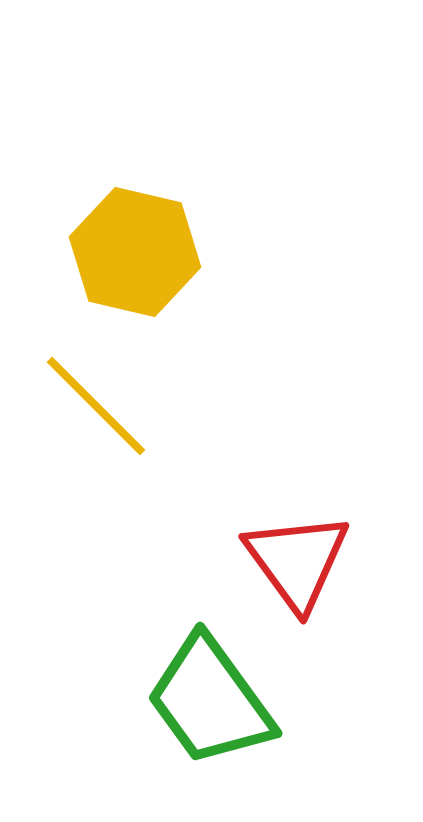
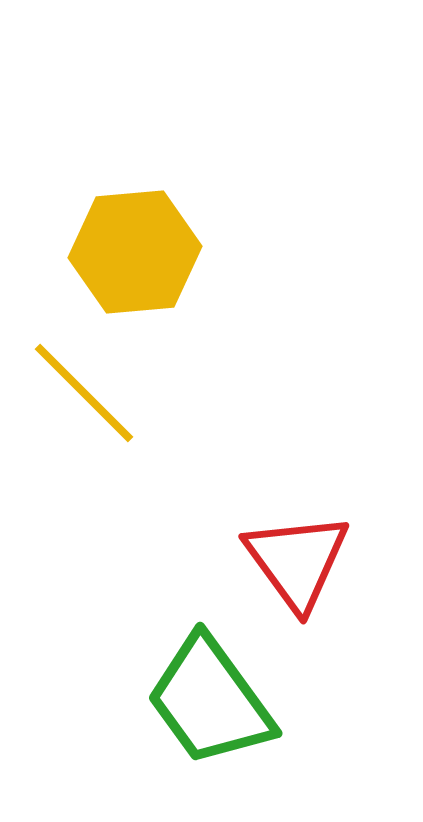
yellow hexagon: rotated 18 degrees counterclockwise
yellow line: moved 12 px left, 13 px up
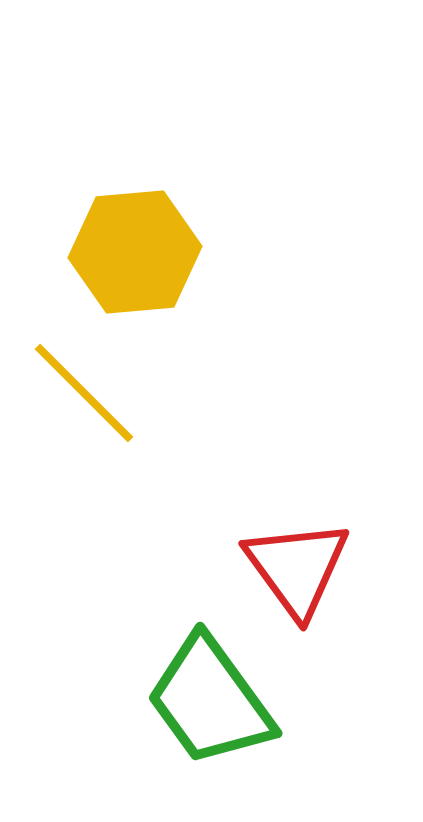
red triangle: moved 7 px down
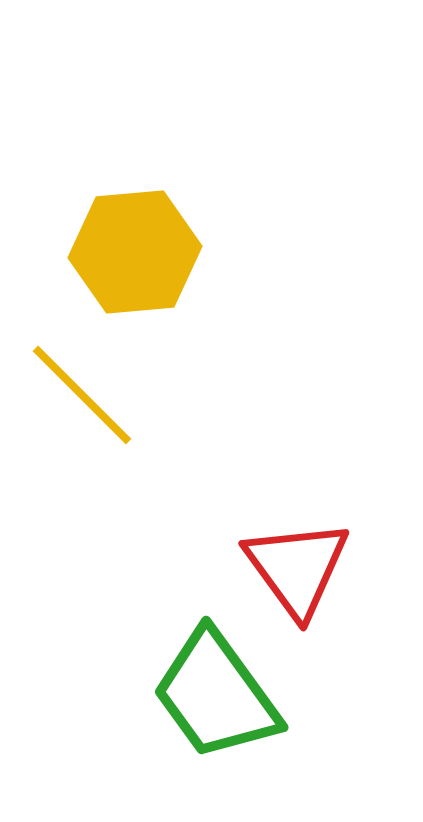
yellow line: moved 2 px left, 2 px down
green trapezoid: moved 6 px right, 6 px up
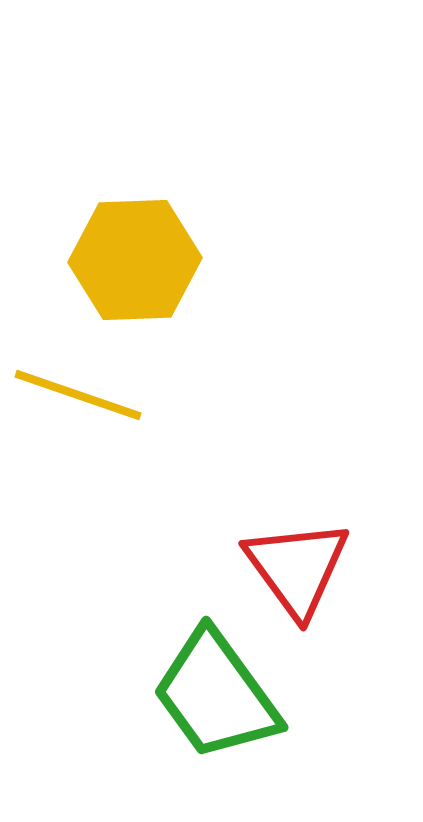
yellow hexagon: moved 8 px down; rotated 3 degrees clockwise
yellow line: moved 4 px left; rotated 26 degrees counterclockwise
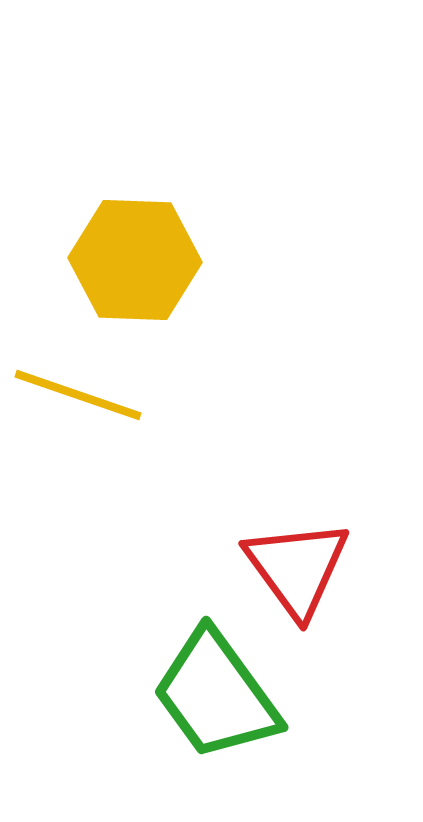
yellow hexagon: rotated 4 degrees clockwise
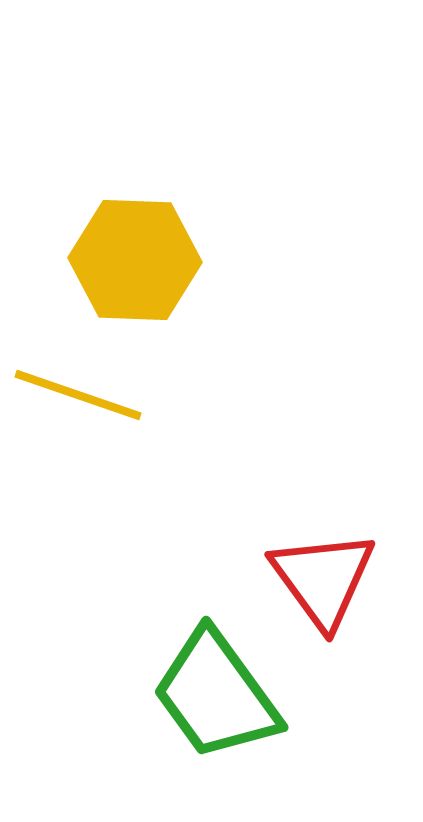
red triangle: moved 26 px right, 11 px down
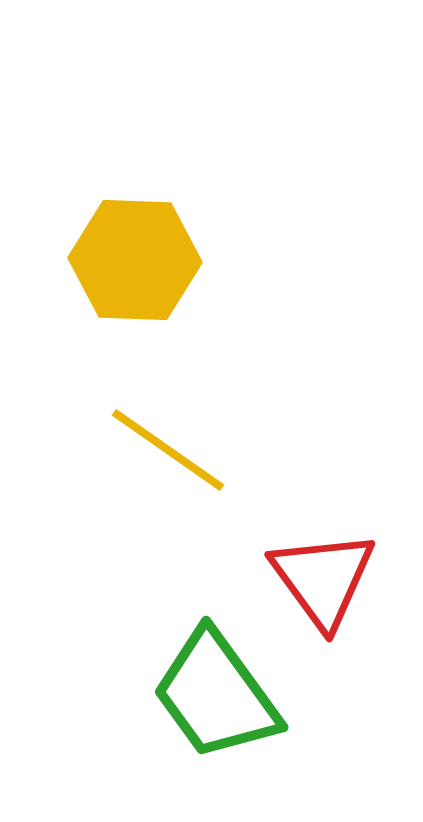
yellow line: moved 90 px right, 55 px down; rotated 16 degrees clockwise
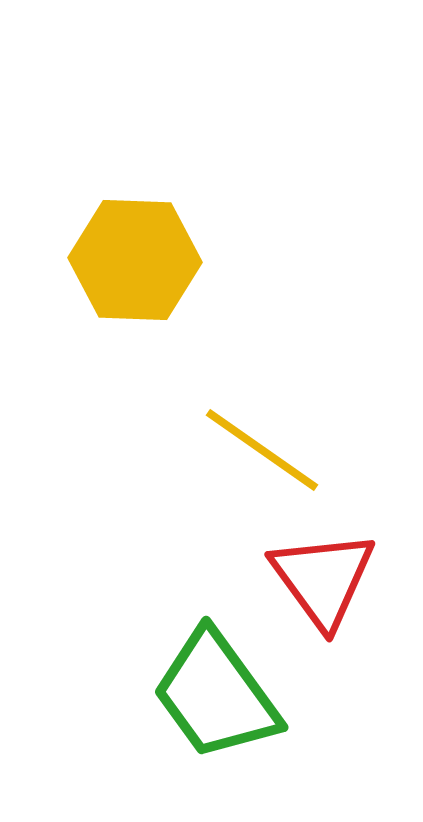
yellow line: moved 94 px right
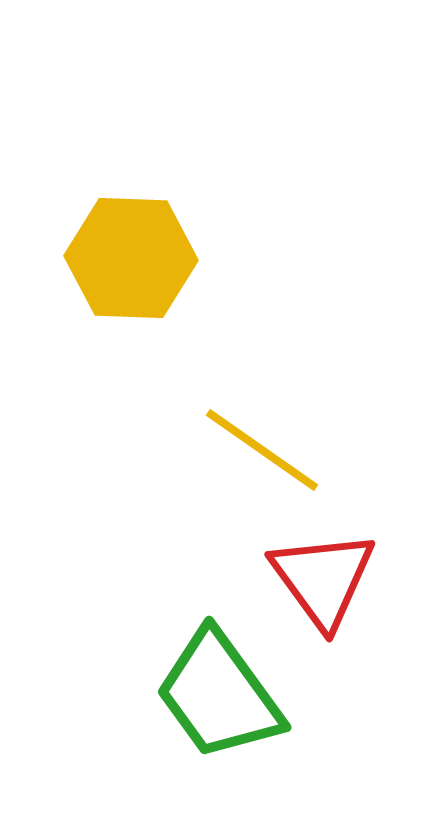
yellow hexagon: moved 4 px left, 2 px up
green trapezoid: moved 3 px right
